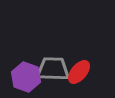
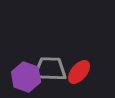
gray trapezoid: moved 3 px left
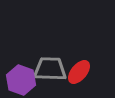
purple hexagon: moved 5 px left, 3 px down
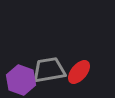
gray trapezoid: moved 1 px left, 1 px down; rotated 12 degrees counterclockwise
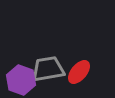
gray trapezoid: moved 1 px left, 1 px up
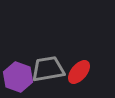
purple hexagon: moved 3 px left, 3 px up
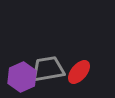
purple hexagon: moved 4 px right; rotated 16 degrees clockwise
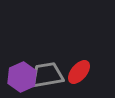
gray trapezoid: moved 1 px left, 6 px down
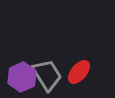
gray trapezoid: rotated 68 degrees clockwise
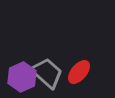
gray trapezoid: moved 2 px up; rotated 16 degrees counterclockwise
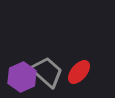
gray trapezoid: moved 1 px up
